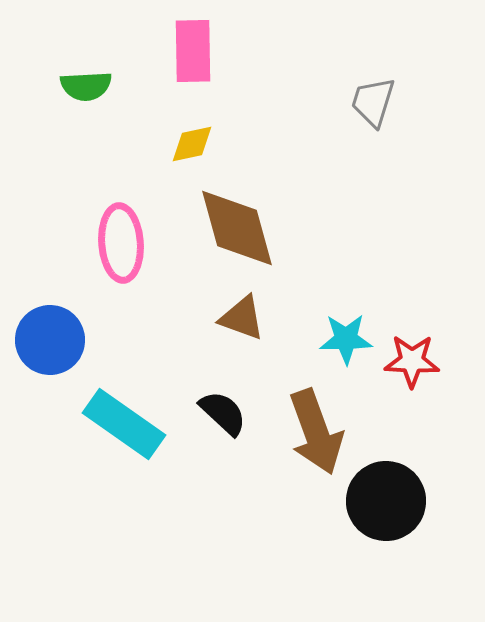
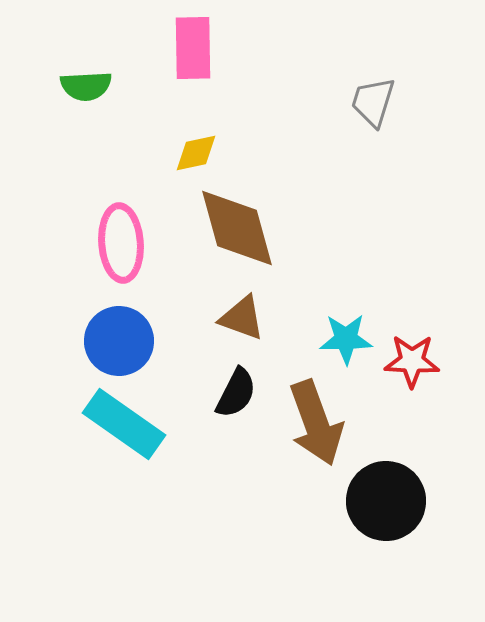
pink rectangle: moved 3 px up
yellow diamond: moved 4 px right, 9 px down
blue circle: moved 69 px right, 1 px down
black semicircle: moved 13 px right, 20 px up; rotated 74 degrees clockwise
brown arrow: moved 9 px up
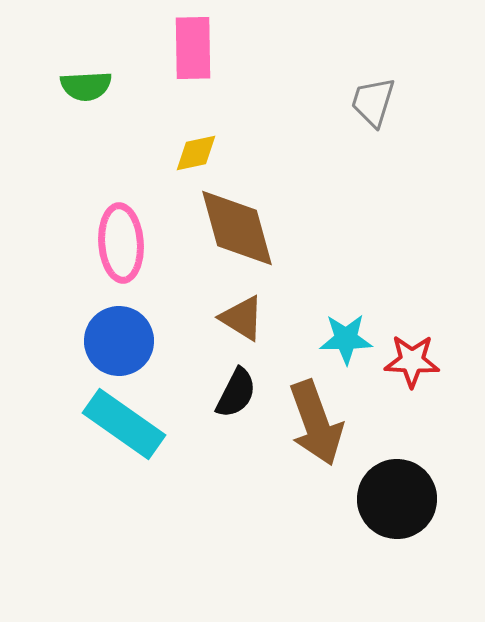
brown triangle: rotated 12 degrees clockwise
black circle: moved 11 px right, 2 px up
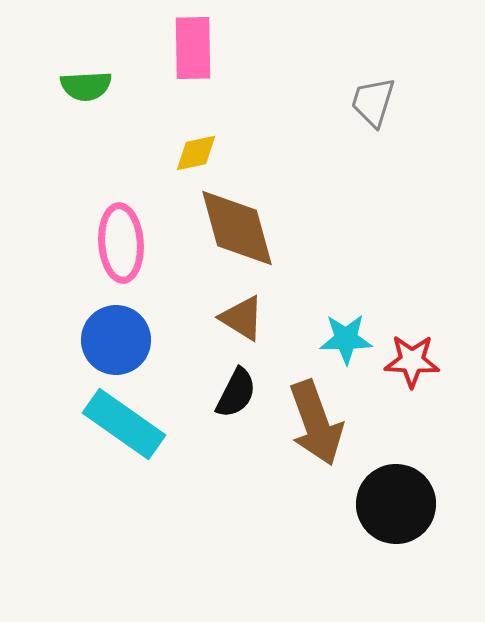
blue circle: moved 3 px left, 1 px up
black circle: moved 1 px left, 5 px down
